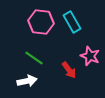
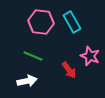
green line: moved 1 px left, 2 px up; rotated 12 degrees counterclockwise
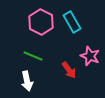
pink hexagon: rotated 20 degrees clockwise
white arrow: rotated 90 degrees clockwise
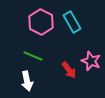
pink star: moved 1 px right, 5 px down
